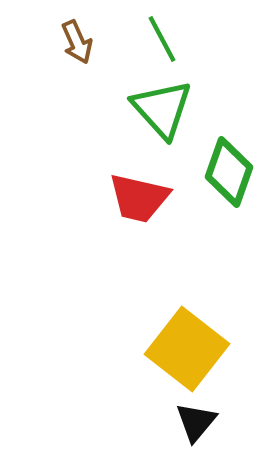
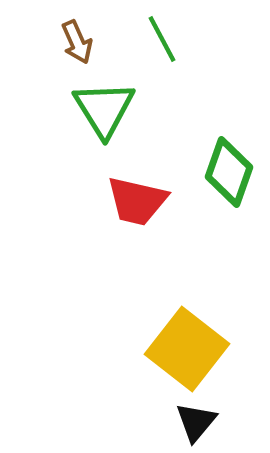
green triangle: moved 58 px left; rotated 10 degrees clockwise
red trapezoid: moved 2 px left, 3 px down
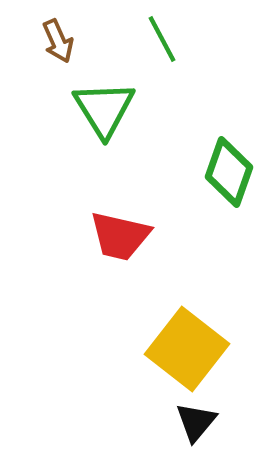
brown arrow: moved 19 px left, 1 px up
red trapezoid: moved 17 px left, 35 px down
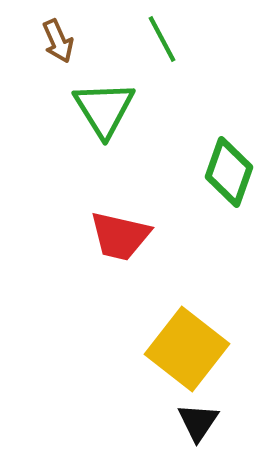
black triangle: moved 2 px right; rotated 6 degrees counterclockwise
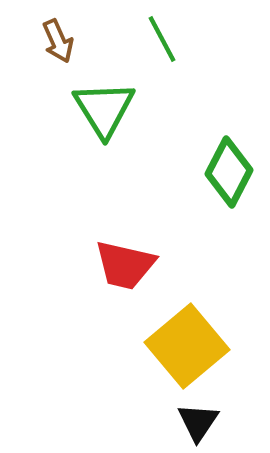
green diamond: rotated 8 degrees clockwise
red trapezoid: moved 5 px right, 29 px down
yellow square: moved 3 px up; rotated 12 degrees clockwise
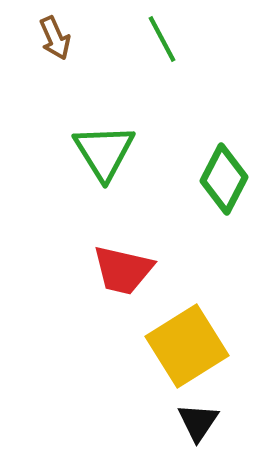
brown arrow: moved 3 px left, 3 px up
green triangle: moved 43 px down
green diamond: moved 5 px left, 7 px down
red trapezoid: moved 2 px left, 5 px down
yellow square: rotated 8 degrees clockwise
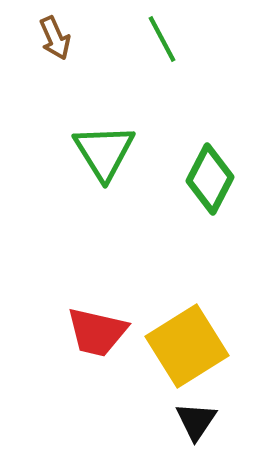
green diamond: moved 14 px left
red trapezoid: moved 26 px left, 62 px down
black triangle: moved 2 px left, 1 px up
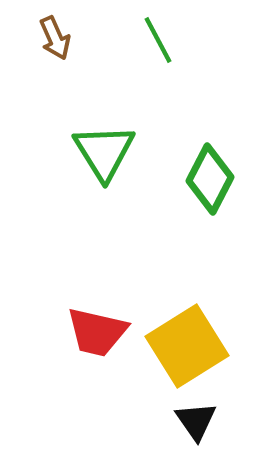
green line: moved 4 px left, 1 px down
black triangle: rotated 9 degrees counterclockwise
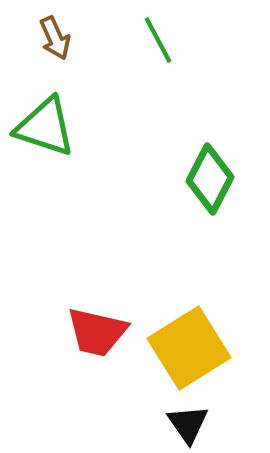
green triangle: moved 59 px left, 25 px up; rotated 40 degrees counterclockwise
yellow square: moved 2 px right, 2 px down
black triangle: moved 8 px left, 3 px down
